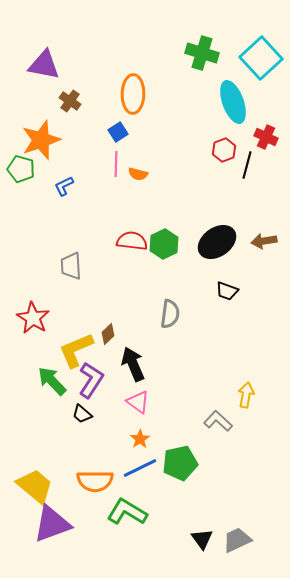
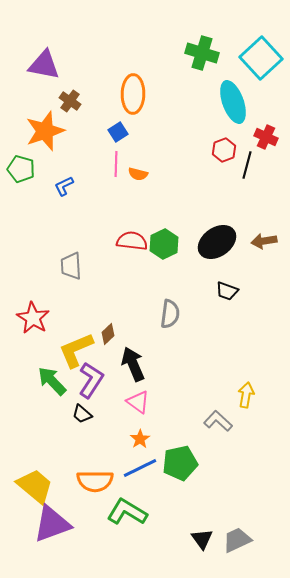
orange star at (41, 140): moved 4 px right, 9 px up
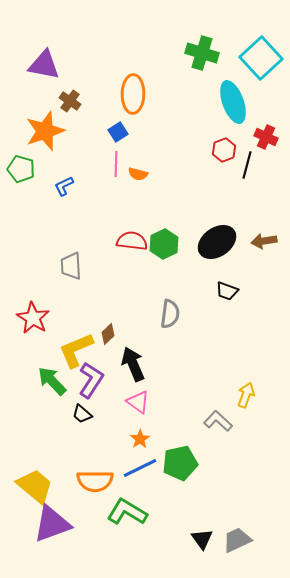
yellow arrow at (246, 395): rotated 10 degrees clockwise
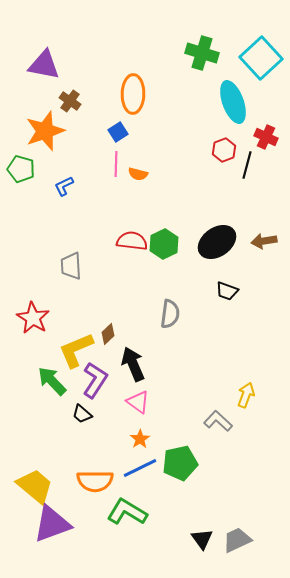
purple L-shape at (91, 380): moved 4 px right
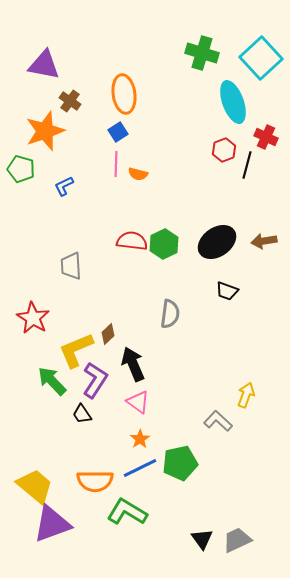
orange ellipse at (133, 94): moved 9 px left; rotated 9 degrees counterclockwise
black trapezoid at (82, 414): rotated 15 degrees clockwise
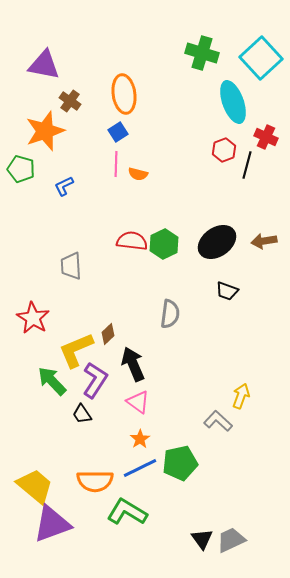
yellow arrow at (246, 395): moved 5 px left, 1 px down
gray trapezoid at (237, 540): moved 6 px left
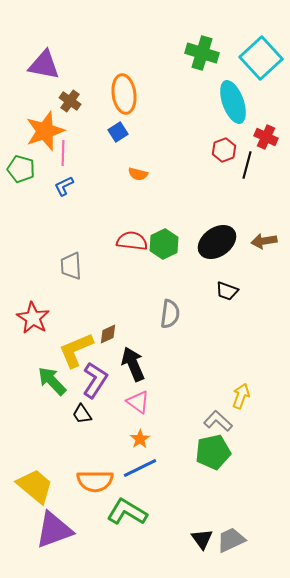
pink line at (116, 164): moved 53 px left, 11 px up
brown diamond at (108, 334): rotated 20 degrees clockwise
green pentagon at (180, 463): moved 33 px right, 11 px up
purple triangle at (52, 524): moved 2 px right, 6 px down
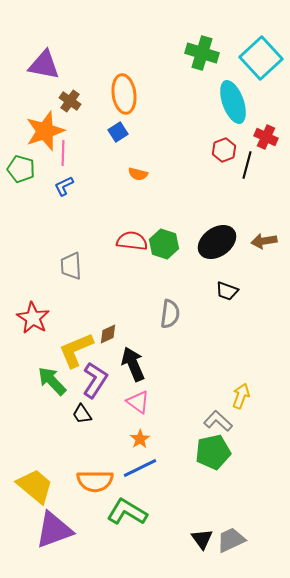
green hexagon at (164, 244): rotated 16 degrees counterclockwise
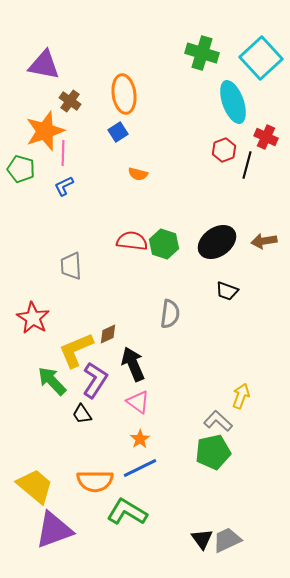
gray trapezoid at (231, 540): moved 4 px left
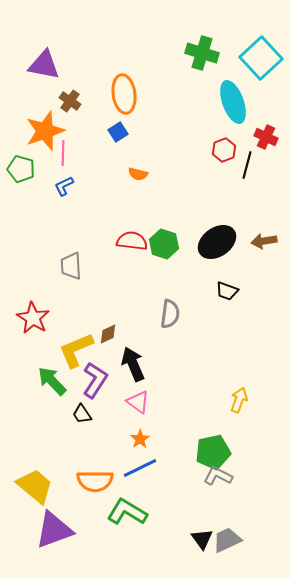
yellow arrow at (241, 396): moved 2 px left, 4 px down
gray L-shape at (218, 421): moved 55 px down; rotated 16 degrees counterclockwise
